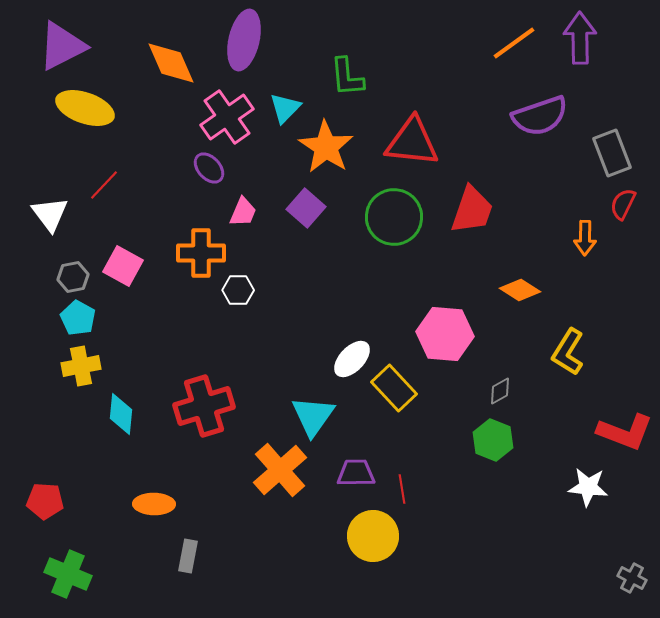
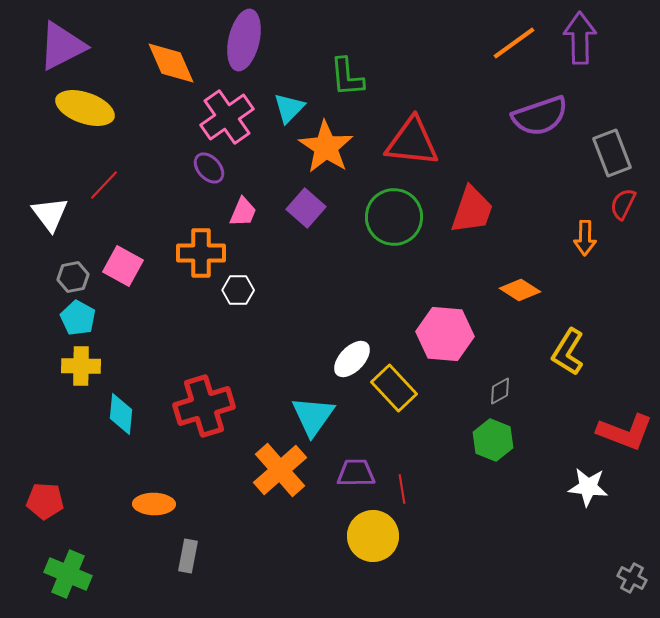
cyan triangle at (285, 108): moved 4 px right
yellow cross at (81, 366): rotated 12 degrees clockwise
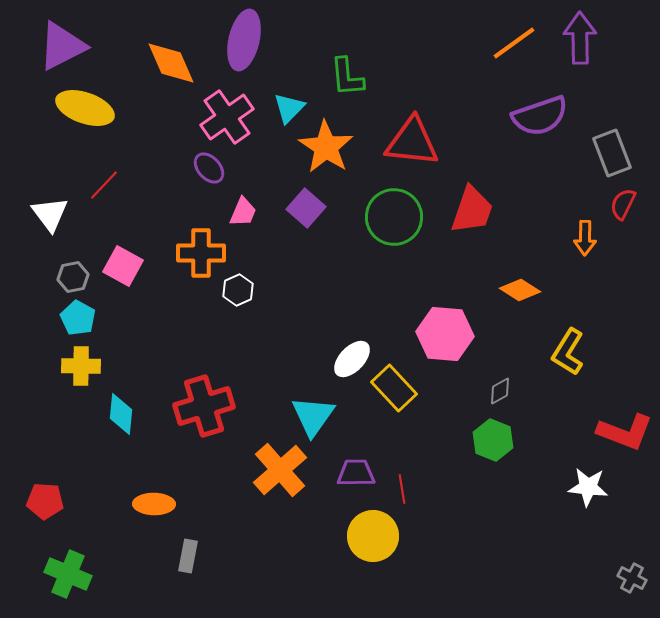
white hexagon at (238, 290): rotated 24 degrees counterclockwise
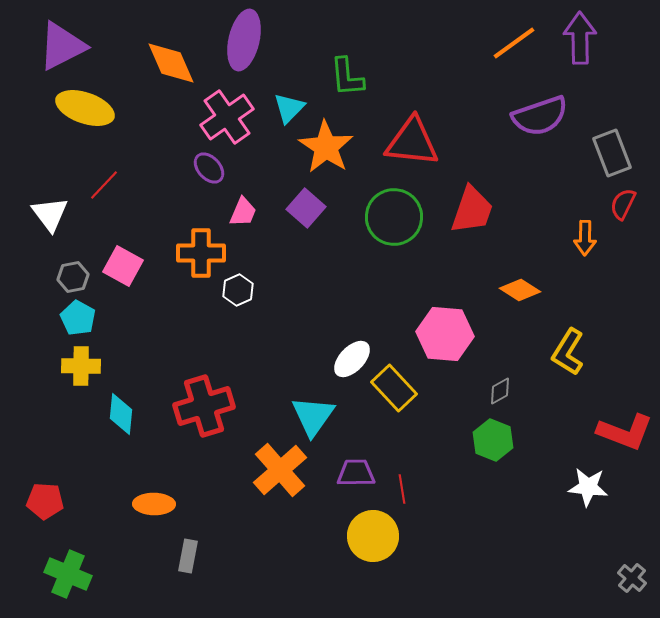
gray cross at (632, 578): rotated 12 degrees clockwise
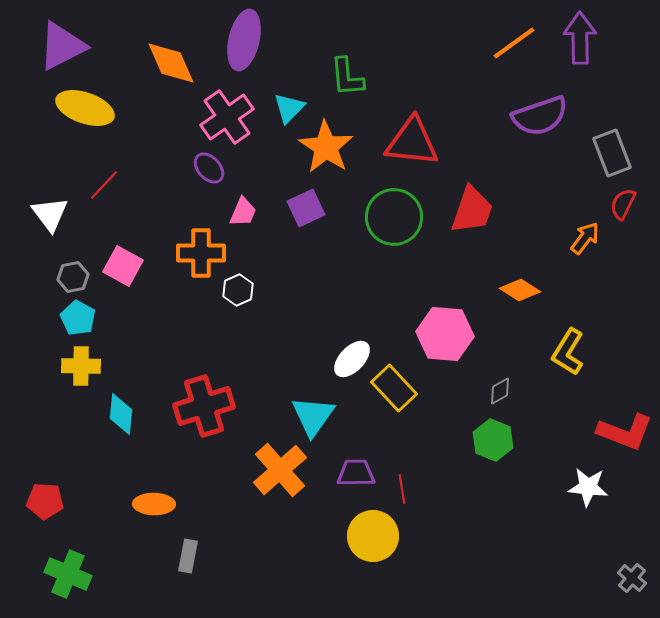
purple square at (306, 208): rotated 24 degrees clockwise
orange arrow at (585, 238): rotated 144 degrees counterclockwise
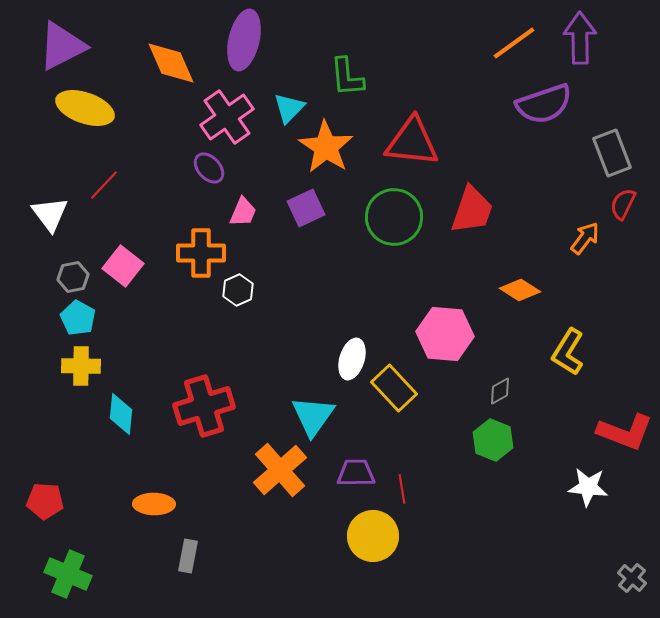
purple semicircle at (540, 116): moved 4 px right, 12 px up
pink square at (123, 266): rotated 9 degrees clockwise
white ellipse at (352, 359): rotated 27 degrees counterclockwise
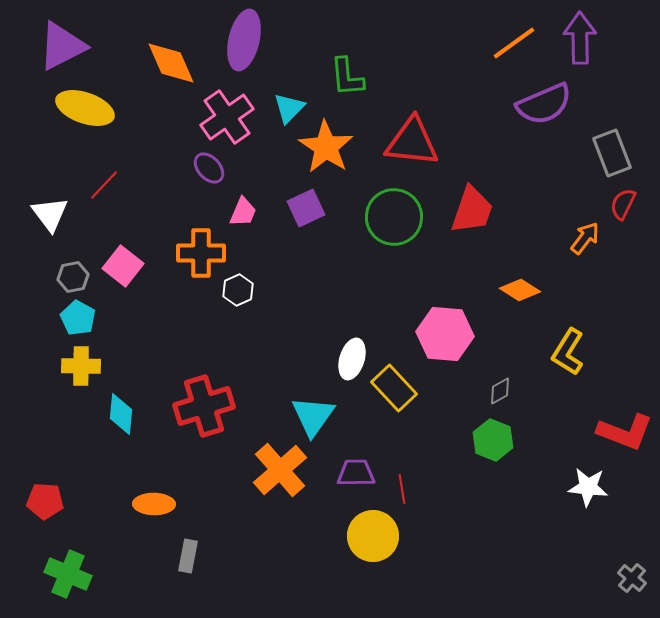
purple semicircle at (544, 104): rotated 4 degrees counterclockwise
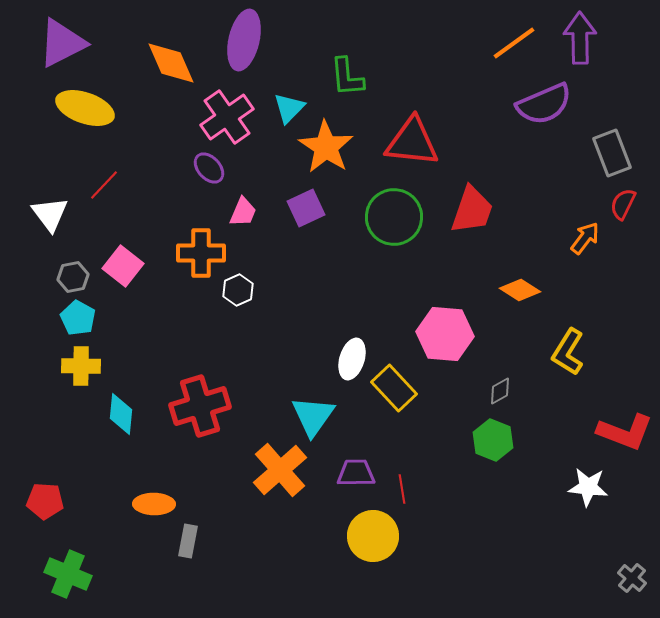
purple triangle at (62, 46): moved 3 px up
red cross at (204, 406): moved 4 px left
gray rectangle at (188, 556): moved 15 px up
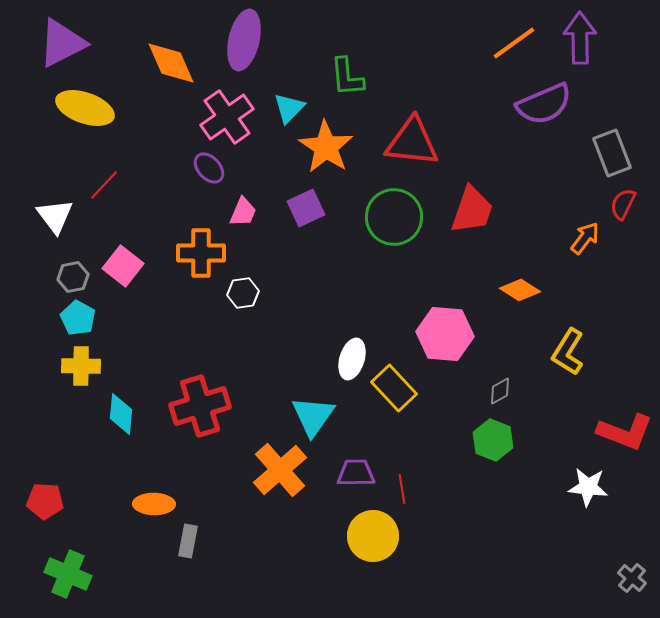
white triangle at (50, 214): moved 5 px right, 2 px down
white hexagon at (238, 290): moved 5 px right, 3 px down; rotated 16 degrees clockwise
